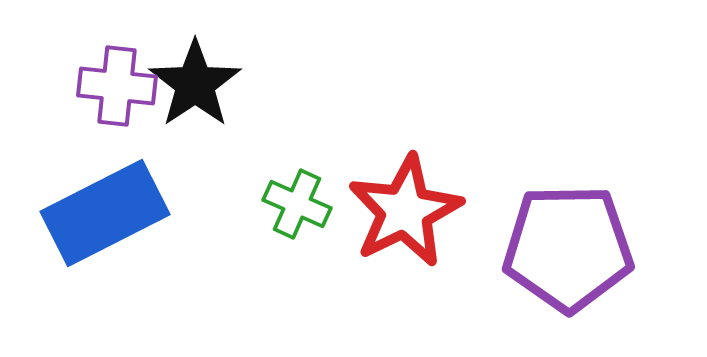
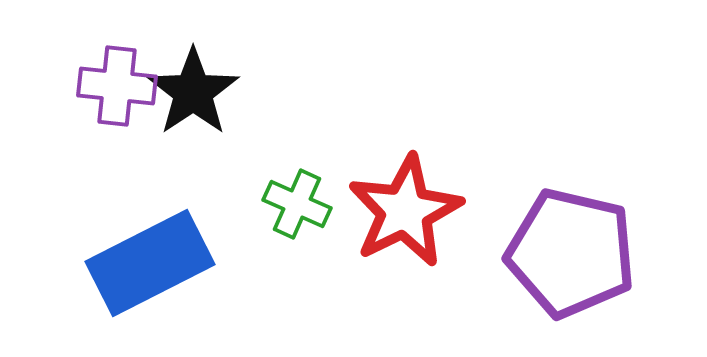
black star: moved 2 px left, 8 px down
blue rectangle: moved 45 px right, 50 px down
purple pentagon: moved 3 px right, 5 px down; rotated 14 degrees clockwise
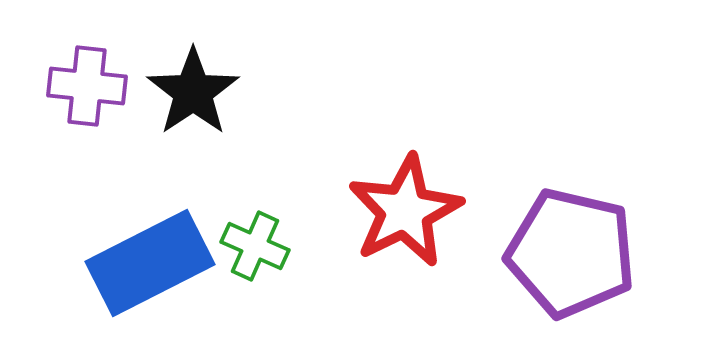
purple cross: moved 30 px left
green cross: moved 42 px left, 42 px down
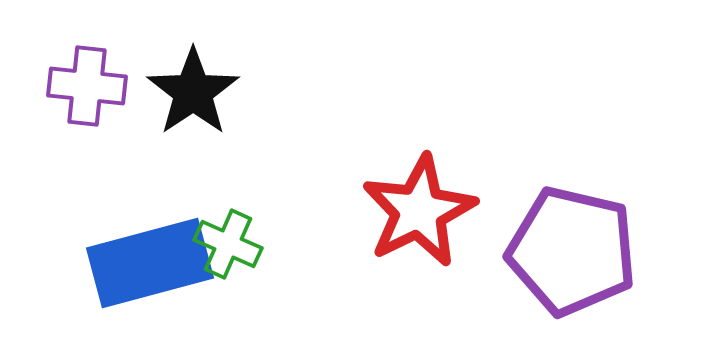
red star: moved 14 px right
green cross: moved 27 px left, 2 px up
purple pentagon: moved 1 px right, 2 px up
blue rectangle: rotated 12 degrees clockwise
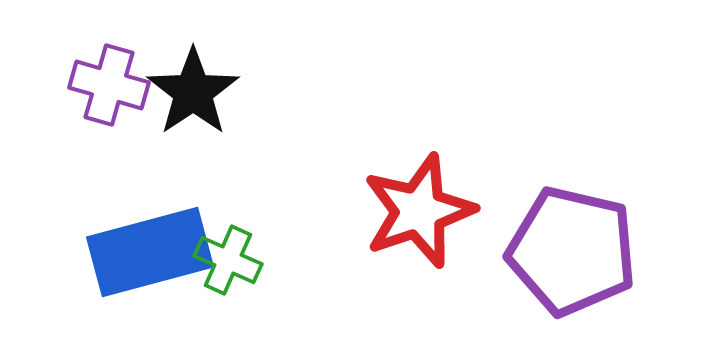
purple cross: moved 22 px right, 1 px up; rotated 10 degrees clockwise
red star: rotated 7 degrees clockwise
green cross: moved 16 px down
blue rectangle: moved 11 px up
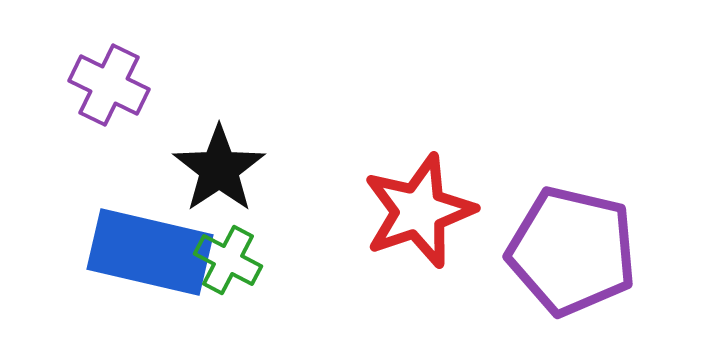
purple cross: rotated 10 degrees clockwise
black star: moved 26 px right, 77 px down
blue rectangle: rotated 28 degrees clockwise
green cross: rotated 4 degrees clockwise
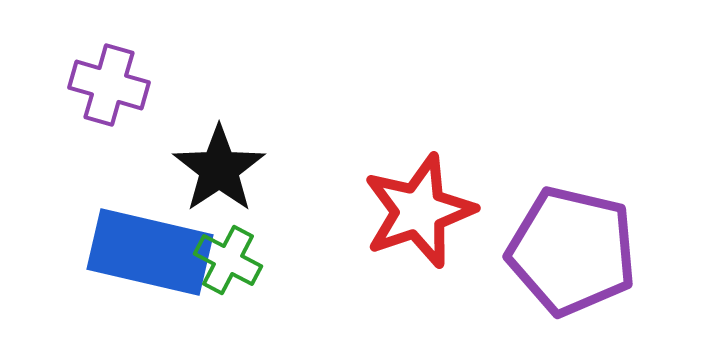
purple cross: rotated 10 degrees counterclockwise
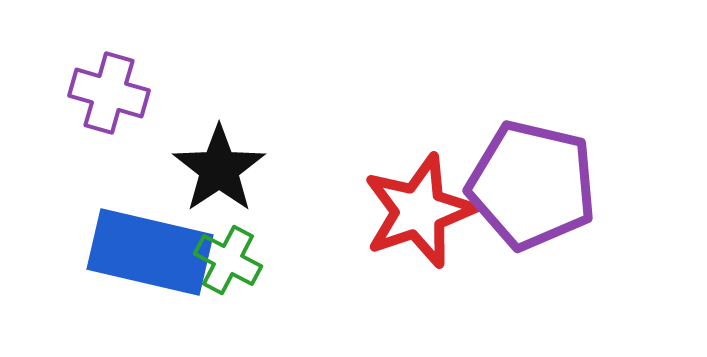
purple cross: moved 8 px down
purple pentagon: moved 40 px left, 66 px up
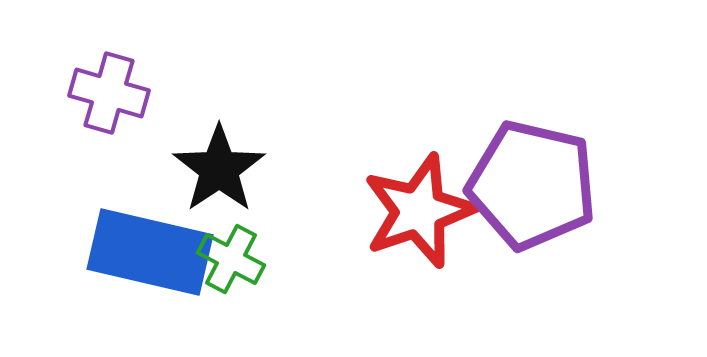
green cross: moved 3 px right, 1 px up
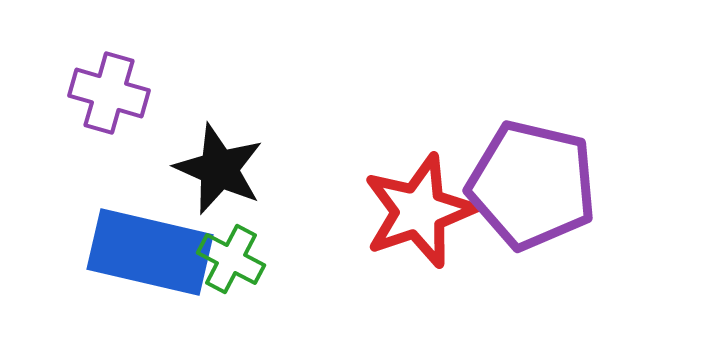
black star: rotated 14 degrees counterclockwise
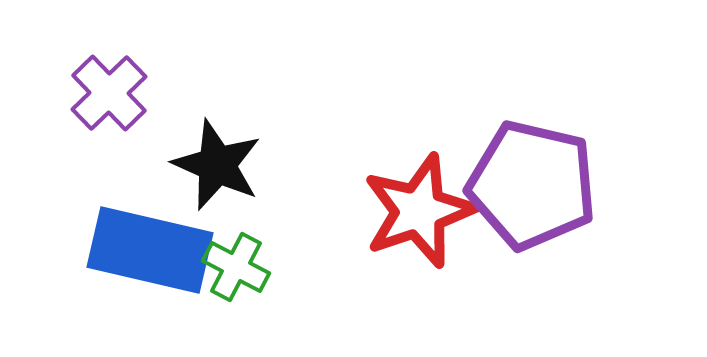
purple cross: rotated 30 degrees clockwise
black star: moved 2 px left, 4 px up
blue rectangle: moved 2 px up
green cross: moved 5 px right, 8 px down
